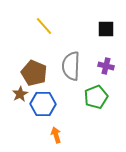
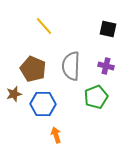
black square: moved 2 px right; rotated 12 degrees clockwise
brown pentagon: moved 1 px left, 4 px up
brown star: moved 6 px left; rotated 14 degrees clockwise
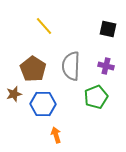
brown pentagon: rotated 10 degrees clockwise
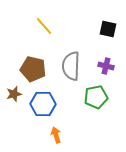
brown pentagon: rotated 20 degrees counterclockwise
green pentagon: rotated 10 degrees clockwise
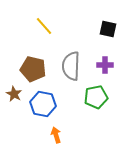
purple cross: moved 1 px left, 1 px up; rotated 14 degrees counterclockwise
brown star: rotated 28 degrees counterclockwise
blue hexagon: rotated 10 degrees clockwise
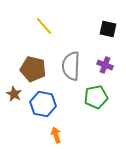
purple cross: rotated 21 degrees clockwise
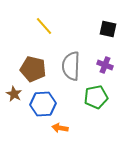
blue hexagon: rotated 15 degrees counterclockwise
orange arrow: moved 4 px right, 7 px up; rotated 63 degrees counterclockwise
